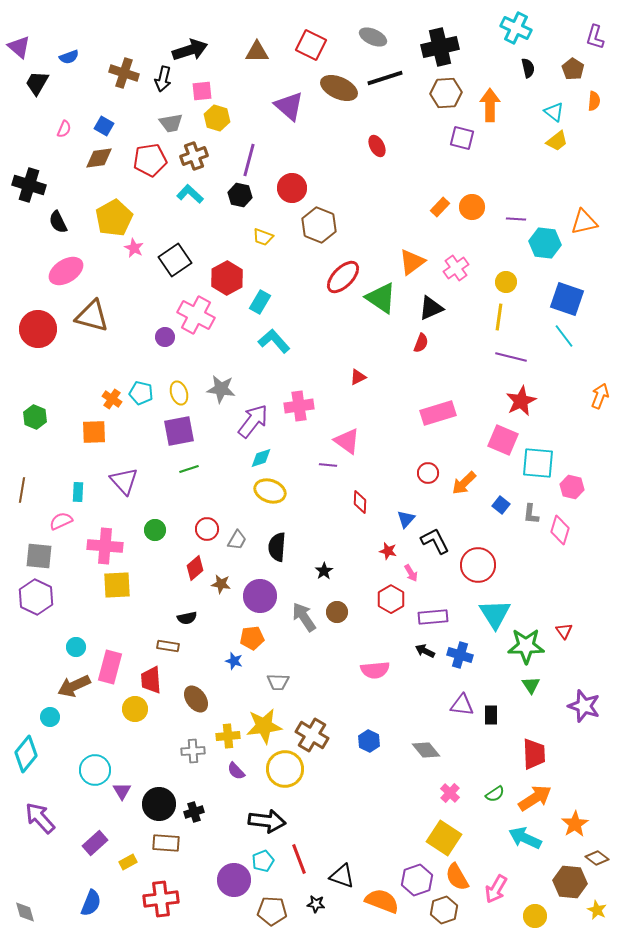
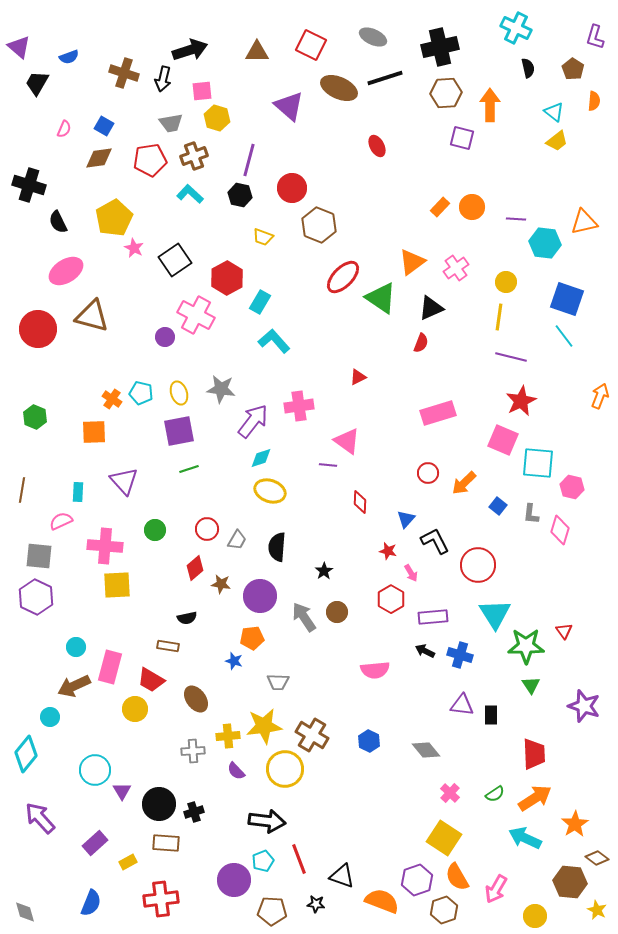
blue square at (501, 505): moved 3 px left, 1 px down
red trapezoid at (151, 680): rotated 56 degrees counterclockwise
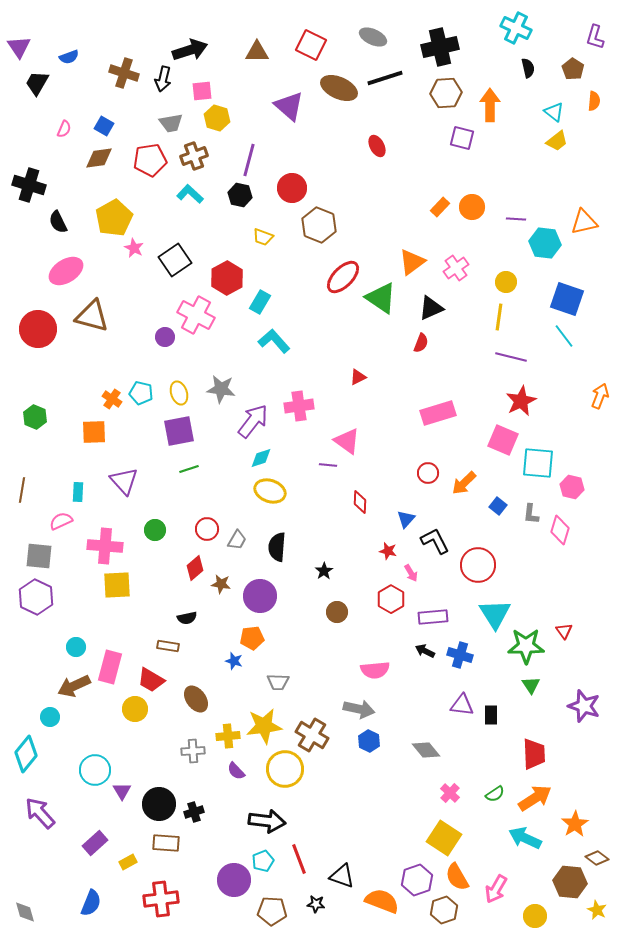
purple triangle at (19, 47): rotated 15 degrees clockwise
gray arrow at (304, 617): moved 55 px right, 92 px down; rotated 136 degrees clockwise
purple arrow at (40, 818): moved 5 px up
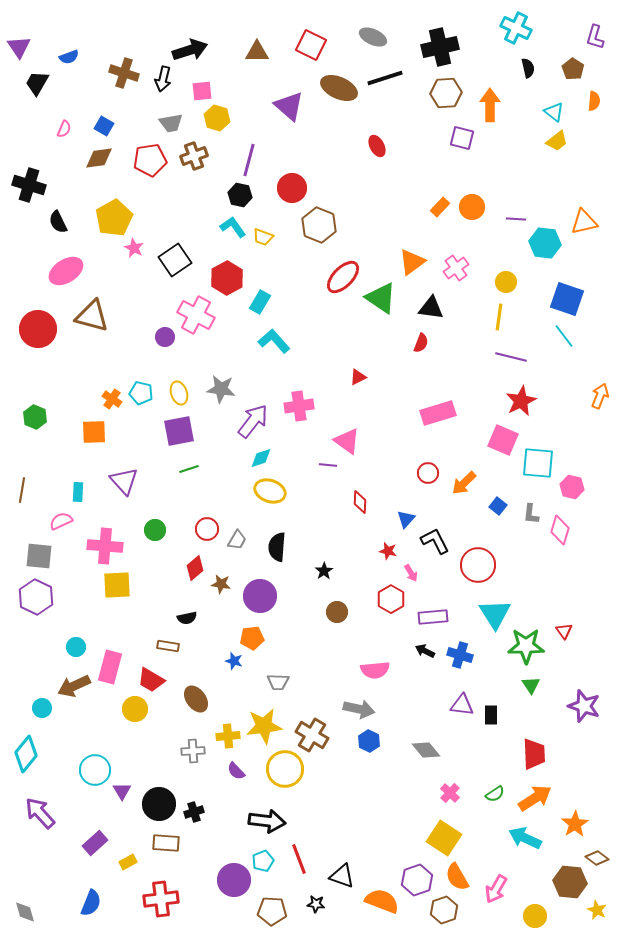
cyan L-shape at (190, 194): moved 43 px right, 33 px down; rotated 12 degrees clockwise
black triangle at (431, 308): rotated 32 degrees clockwise
cyan circle at (50, 717): moved 8 px left, 9 px up
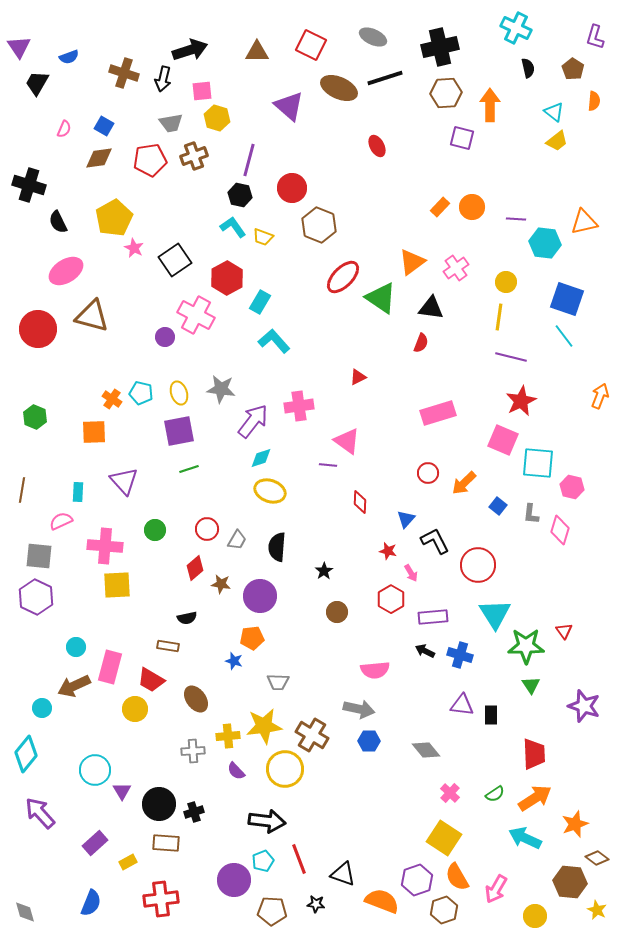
blue hexagon at (369, 741): rotated 25 degrees counterclockwise
orange star at (575, 824): rotated 12 degrees clockwise
black triangle at (342, 876): moved 1 px right, 2 px up
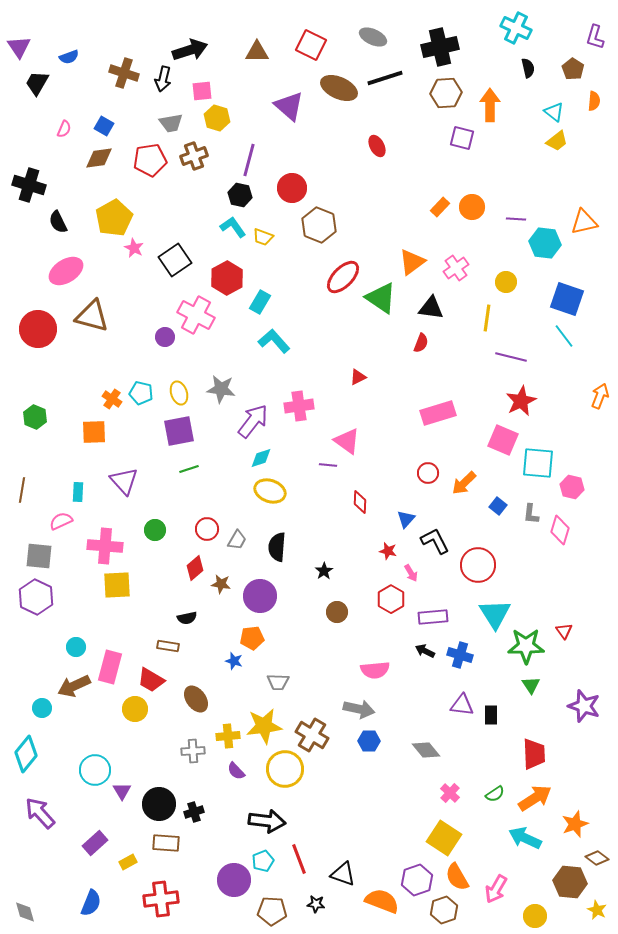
yellow line at (499, 317): moved 12 px left, 1 px down
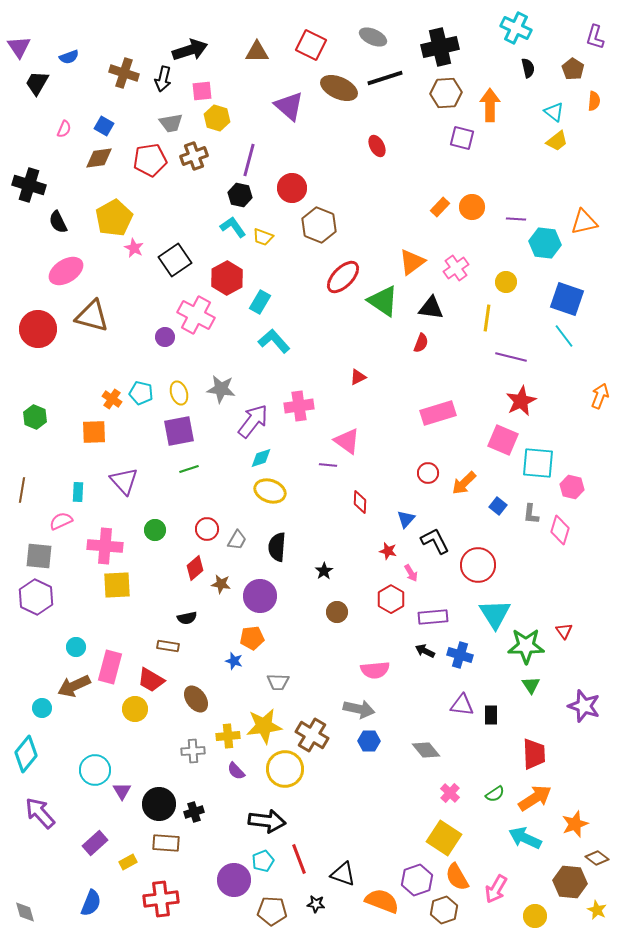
green triangle at (381, 298): moved 2 px right, 3 px down
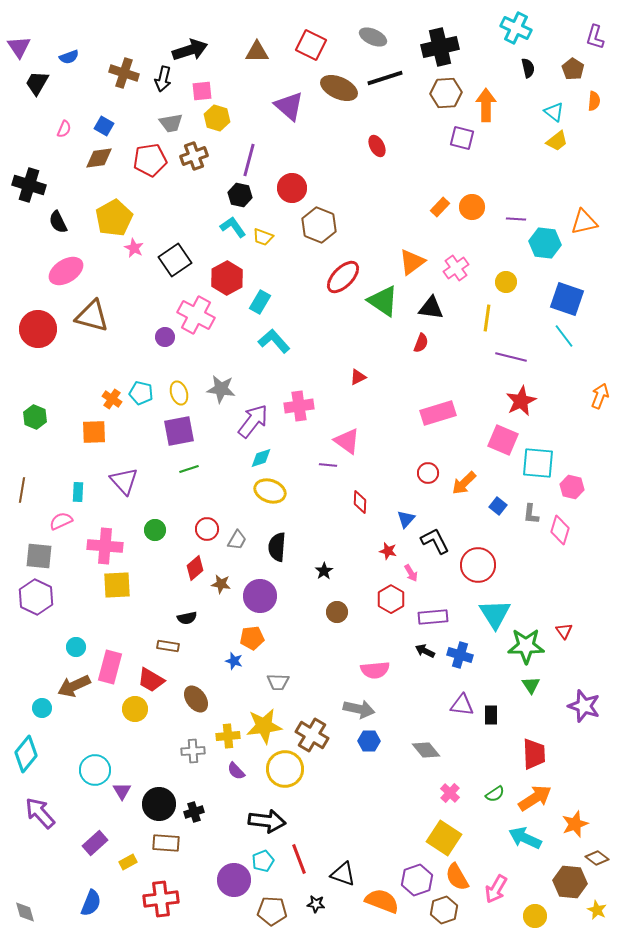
orange arrow at (490, 105): moved 4 px left
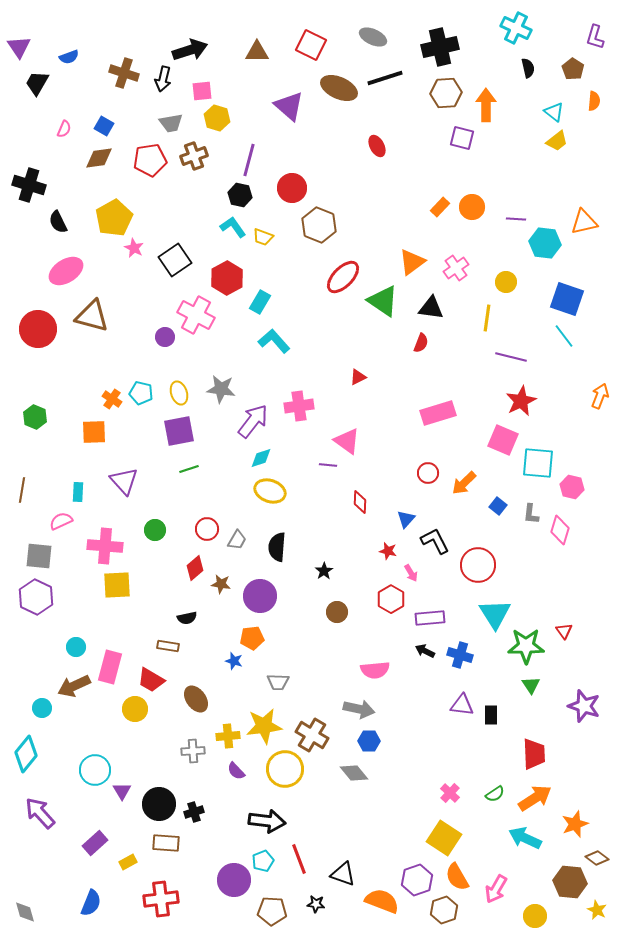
purple rectangle at (433, 617): moved 3 px left, 1 px down
gray diamond at (426, 750): moved 72 px left, 23 px down
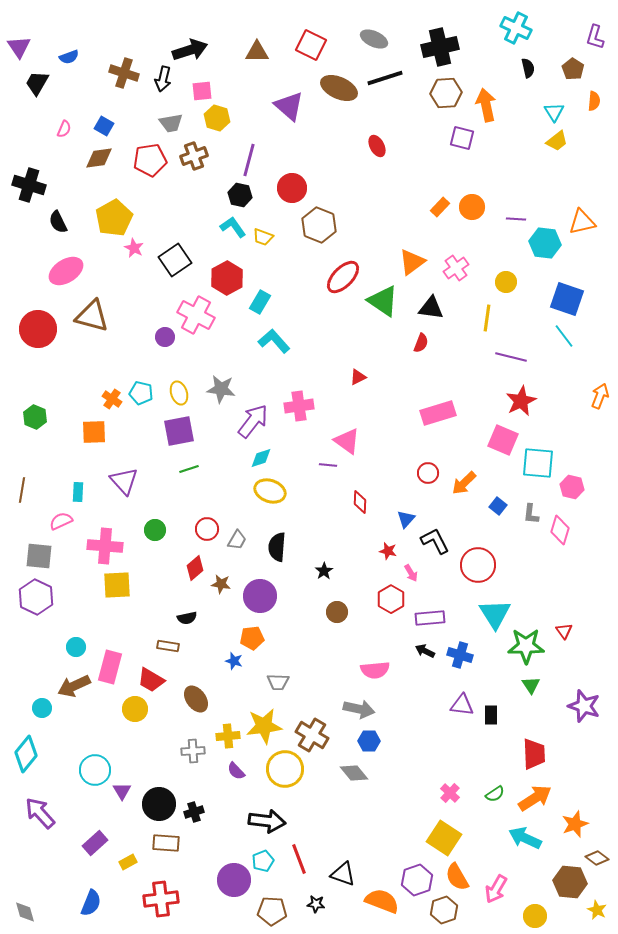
gray ellipse at (373, 37): moved 1 px right, 2 px down
orange arrow at (486, 105): rotated 12 degrees counterclockwise
cyan triangle at (554, 112): rotated 20 degrees clockwise
orange triangle at (584, 222): moved 2 px left
